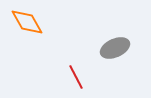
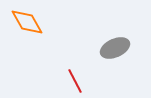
red line: moved 1 px left, 4 px down
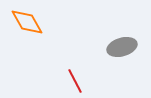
gray ellipse: moved 7 px right, 1 px up; rotated 8 degrees clockwise
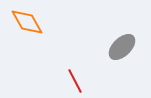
gray ellipse: rotated 28 degrees counterclockwise
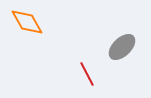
red line: moved 12 px right, 7 px up
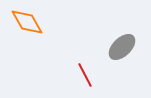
red line: moved 2 px left, 1 px down
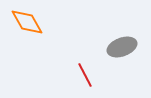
gray ellipse: rotated 24 degrees clockwise
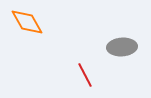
gray ellipse: rotated 16 degrees clockwise
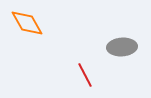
orange diamond: moved 1 px down
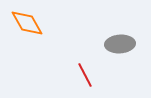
gray ellipse: moved 2 px left, 3 px up
